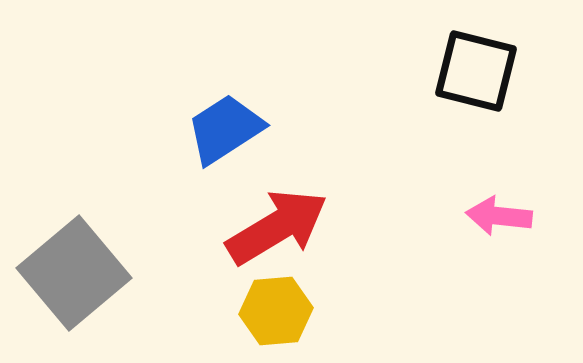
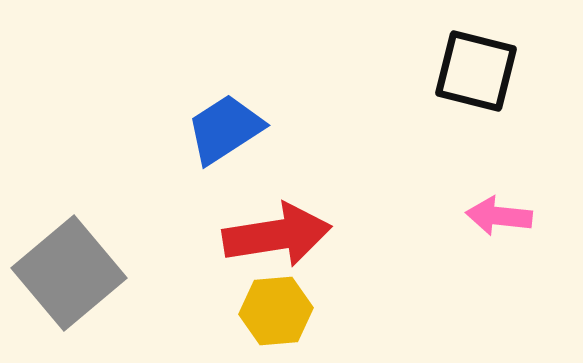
red arrow: moved 8 px down; rotated 22 degrees clockwise
gray square: moved 5 px left
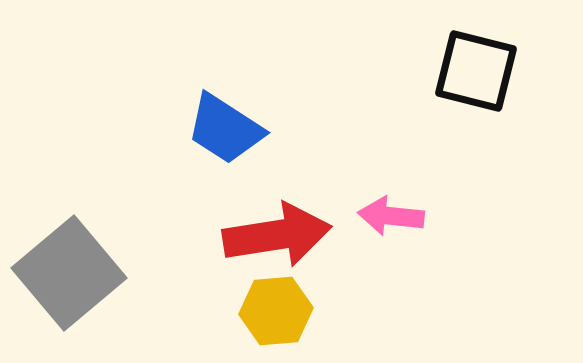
blue trapezoid: rotated 114 degrees counterclockwise
pink arrow: moved 108 px left
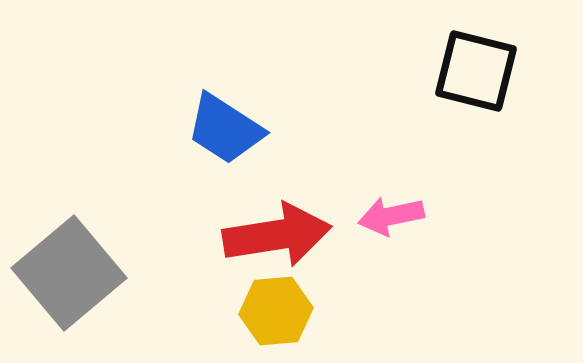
pink arrow: rotated 18 degrees counterclockwise
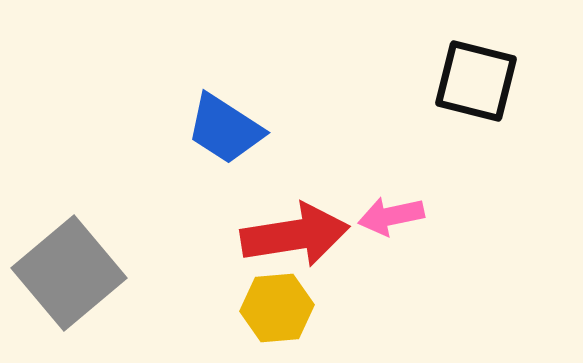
black square: moved 10 px down
red arrow: moved 18 px right
yellow hexagon: moved 1 px right, 3 px up
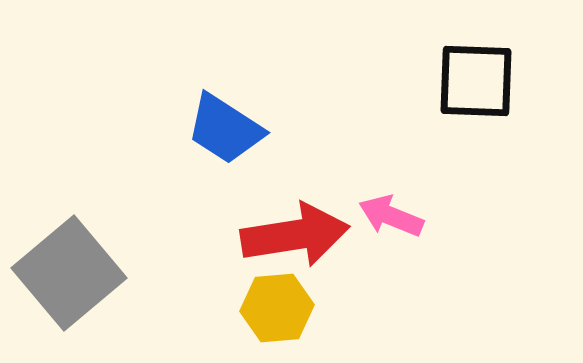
black square: rotated 12 degrees counterclockwise
pink arrow: rotated 34 degrees clockwise
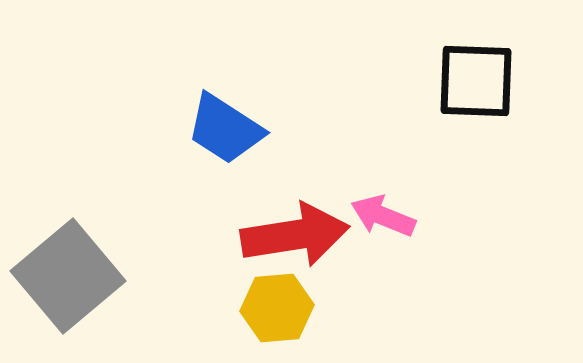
pink arrow: moved 8 px left
gray square: moved 1 px left, 3 px down
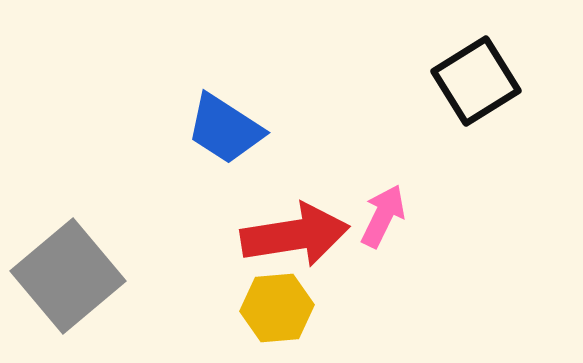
black square: rotated 34 degrees counterclockwise
pink arrow: rotated 94 degrees clockwise
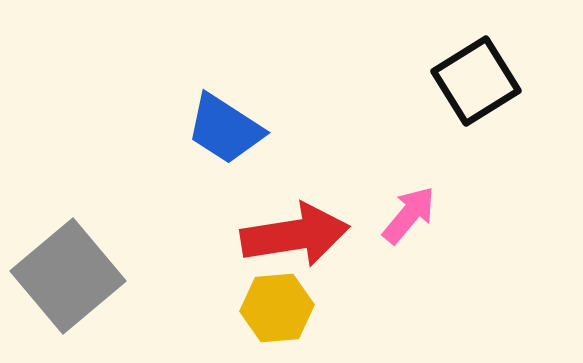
pink arrow: moved 26 px right, 1 px up; rotated 14 degrees clockwise
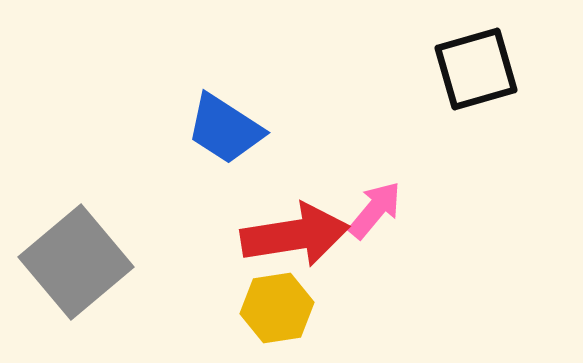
black square: moved 12 px up; rotated 16 degrees clockwise
pink arrow: moved 34 px left, 5 px up
gray square: moved 8 px right, 14 px up
yellow hexagon: rotated 4 degrees counterclockwise
